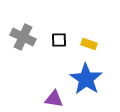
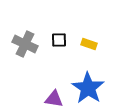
gray cross: moved 2 px right, 7 px down
blue star: moved 2 px right, 9 px down
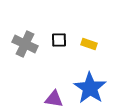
blue star: moved 2 px right
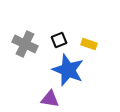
black square: rotated 21 degrees counterclockwise
blue star: moved 22 px left, 18 px up; rotated 12 degrees counterclockwise
purple triangle: moved 4 px left
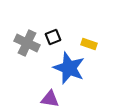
black square: moved 6 px left, 3 px up
gray cross: moved 2 px right, 1 px up
blue star: moved 1 px right, 2 px up
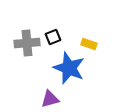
gray cross: rotated 30 degrees counterclockwise
purple triangle: rotated 24 degrees counterclockwise
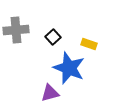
black square: rotated 21 degrees counterclockwise
gray cross: moved 11 px left, 13 px up
purple triangle: moved 6 px up
